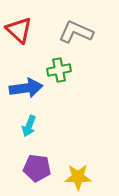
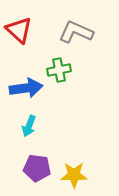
yellow star: moved 4 px left, 2 px up
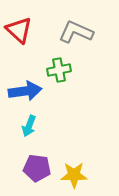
blue arrow: moved 1 px left, 3 px down
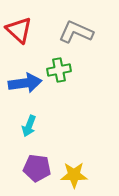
blue arrow: moved 8 px up
